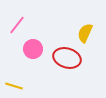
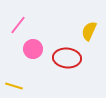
pink line: moved 1 px right
yellow semicircle: moved 4 px right, 2 px up
red ellipse: rotated 12 degrees counterclockwise
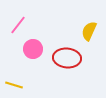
yellow line: moved 1 px up
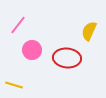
pink circle: moved 1 px left, 1 px down
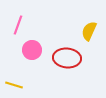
pink line: rotated 18 degrees counterclockwise
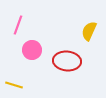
red ellipse: moved 3 px down
